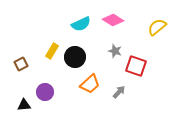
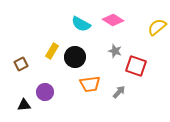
cyan semicircle: rotated 54 degrees clockwise
orange trapezoid: rotated 35 degrees clockwise
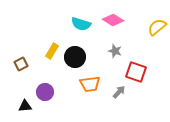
cyan semicircle: rotated 12 degrees counterclockwise
red square: moved 6 px down
black triangle: moved 1 px right, 1 px down
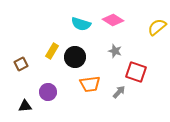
purple circle: moved 3 px right
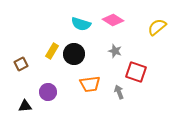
black circle: moved 1 px left, 3 px up
gray arrow: rotated 64 degrees counterclockwise
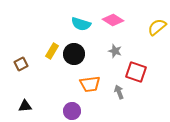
purple circle: moved 24 px right, 19 px down
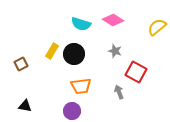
red square: rotated 10 degrees clockwise
orange trapezoid: moved 9 px left, 2 px down
black triangle: rotated 16 degrees clockwise
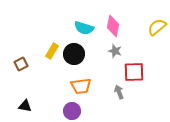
pink diamond: moved 6 px down; rotated 70 degrees clockwise
cyan semicircle: moved 3 px right, 4 px down
red square: moved 2 px left; rotated 30 degrees counterclockwise
